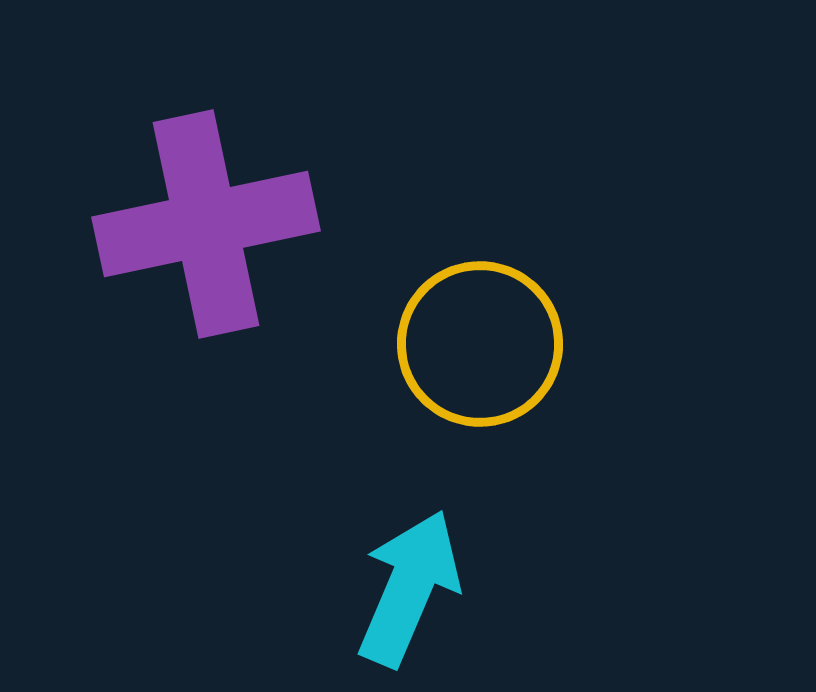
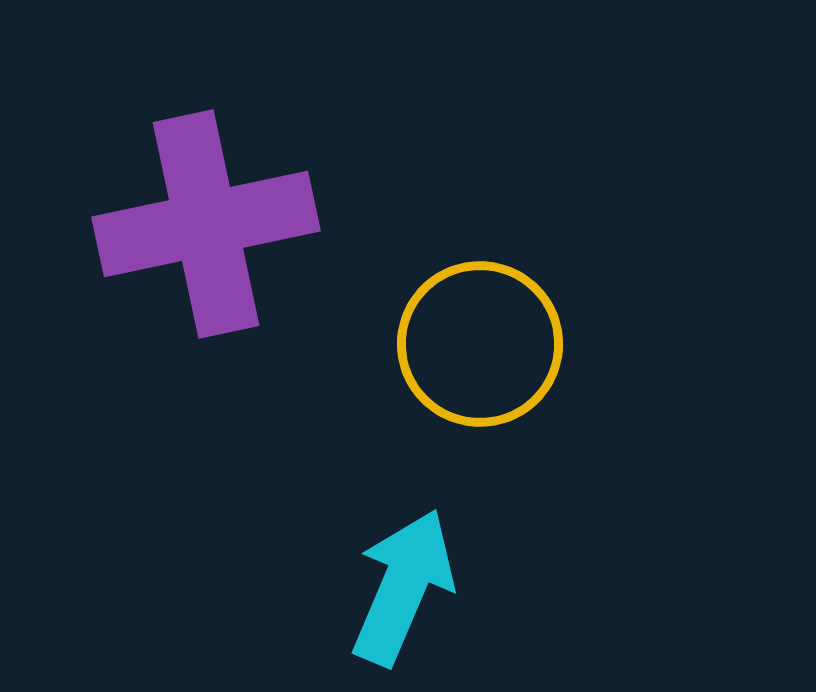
cyan arrow: moved 6 px left, 1 px up
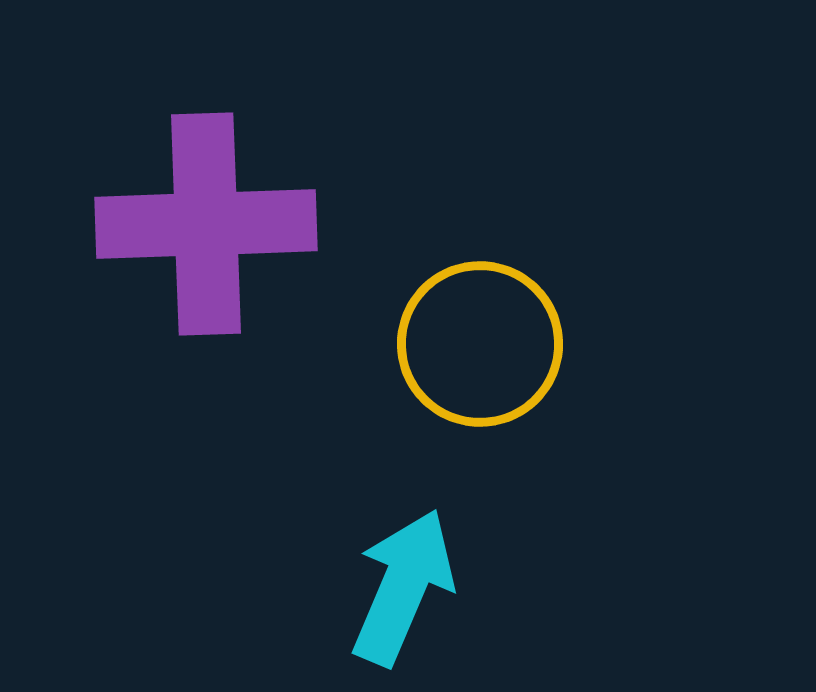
purple cross: rotated 10 degrees clockwise
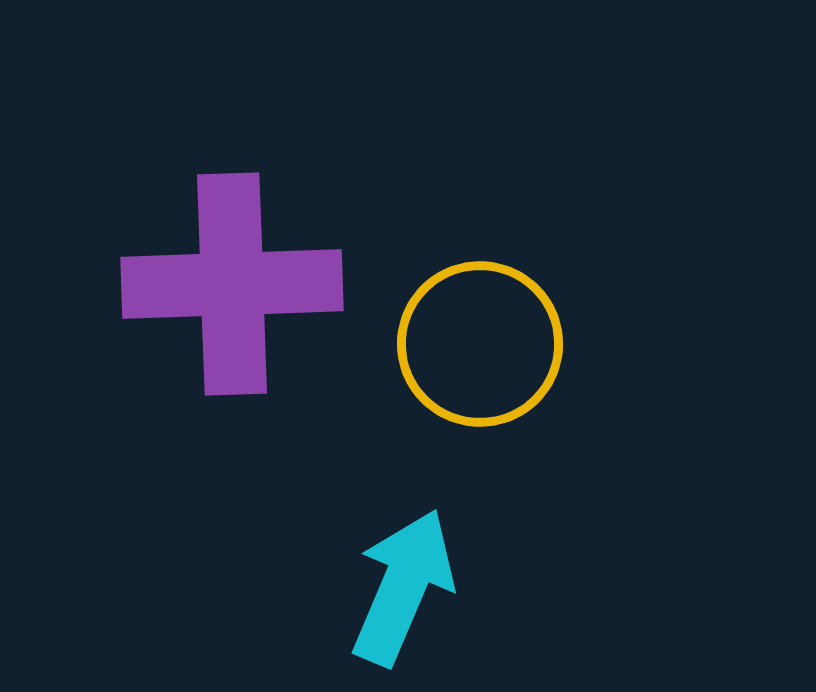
purple cross: moved 26 px right, 60 px down
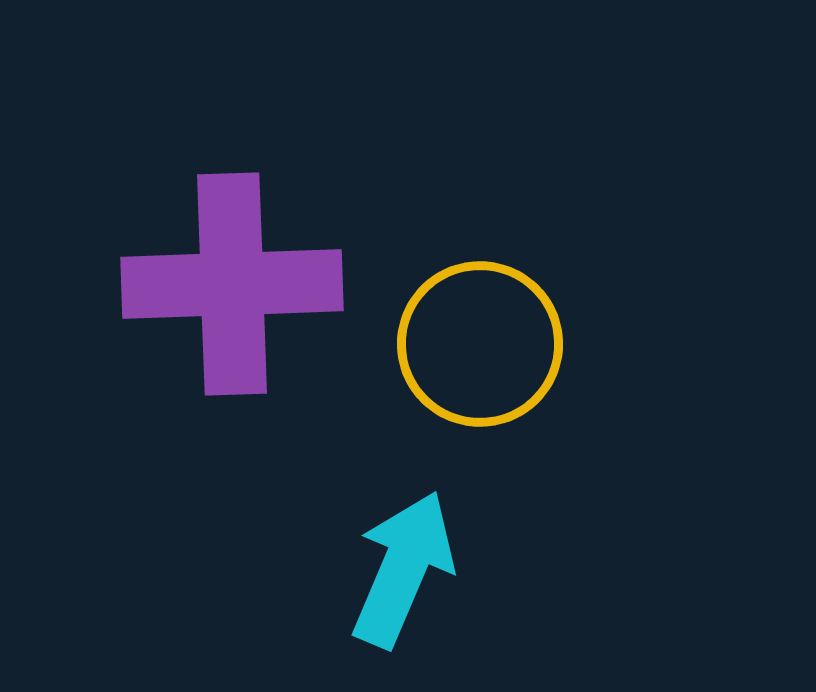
cyan arrow: moved 18 px up
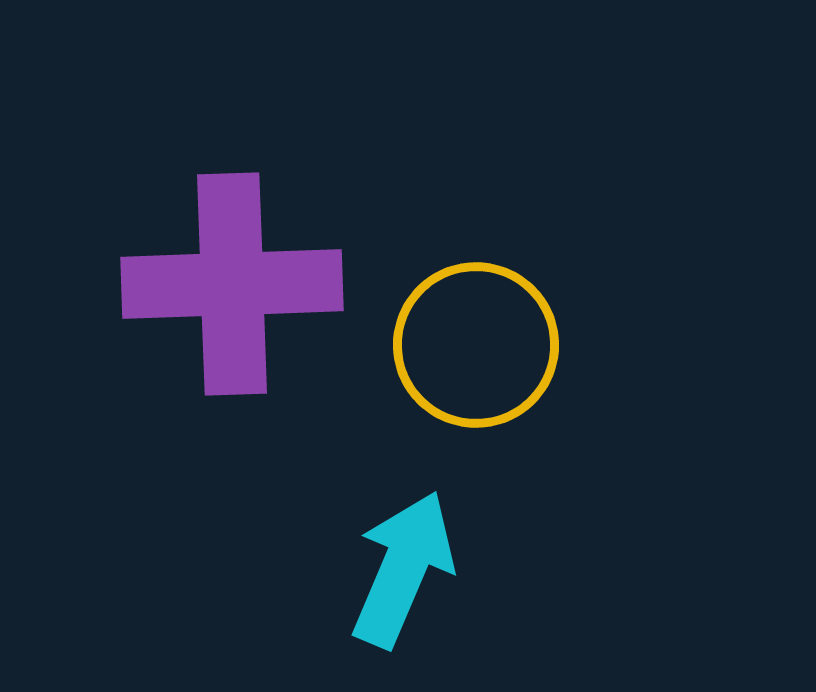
yellow circle: moved 4 px left, 1 px down
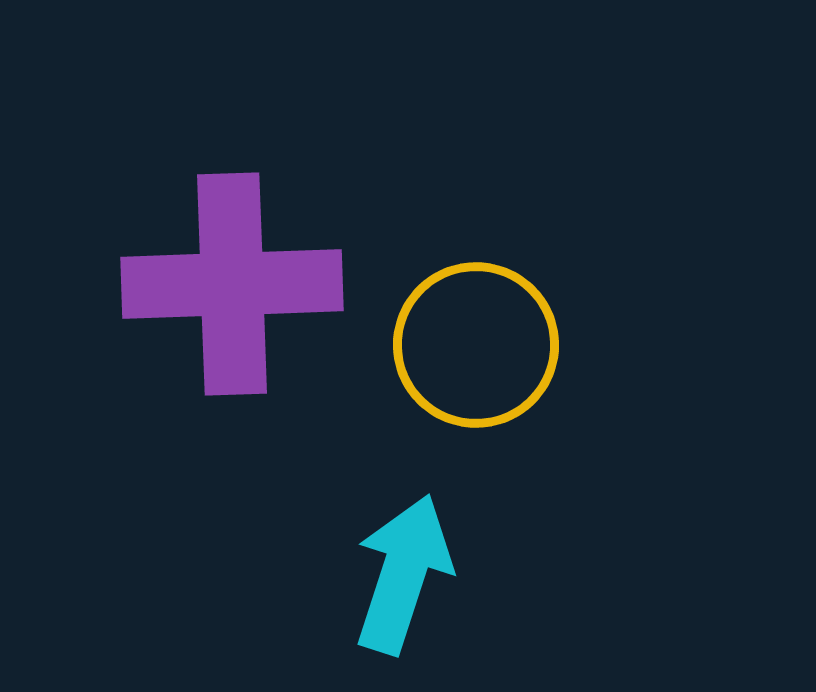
cyan arrow: moved 5 px down; rotated 5 degrees counterclockwise
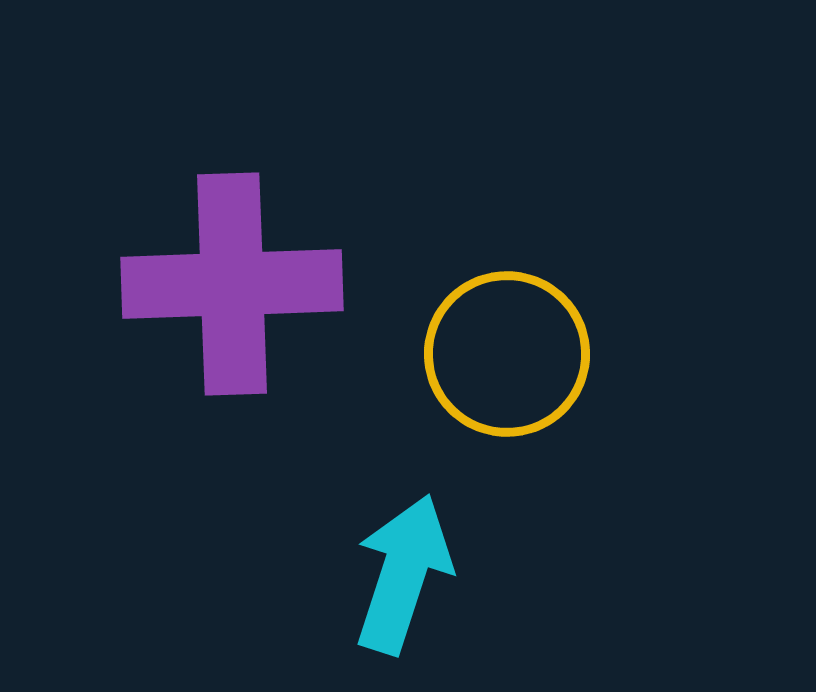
yellow circle: moved 31 px right, 9 px down
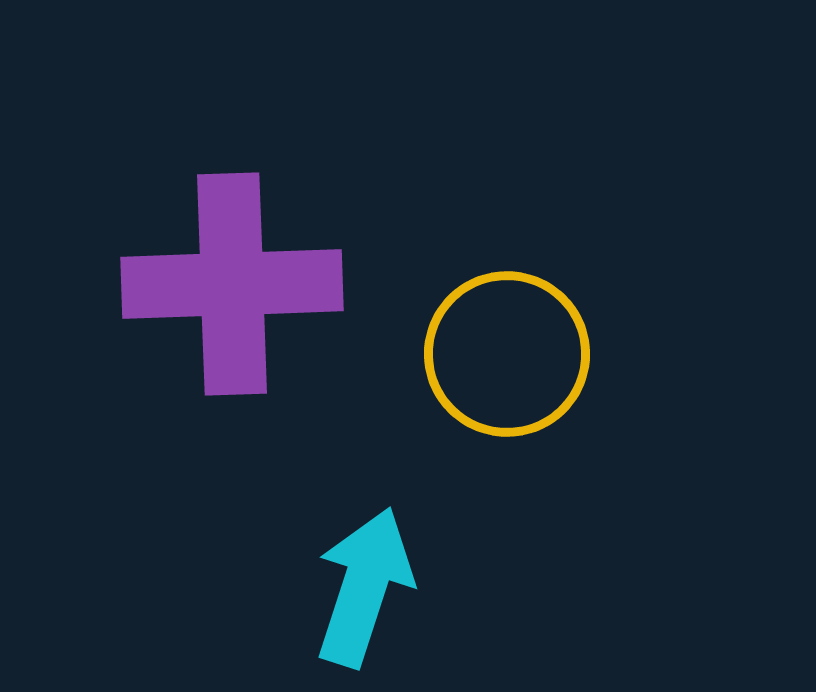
cyan arrow: moved 39 px left, 13 px down
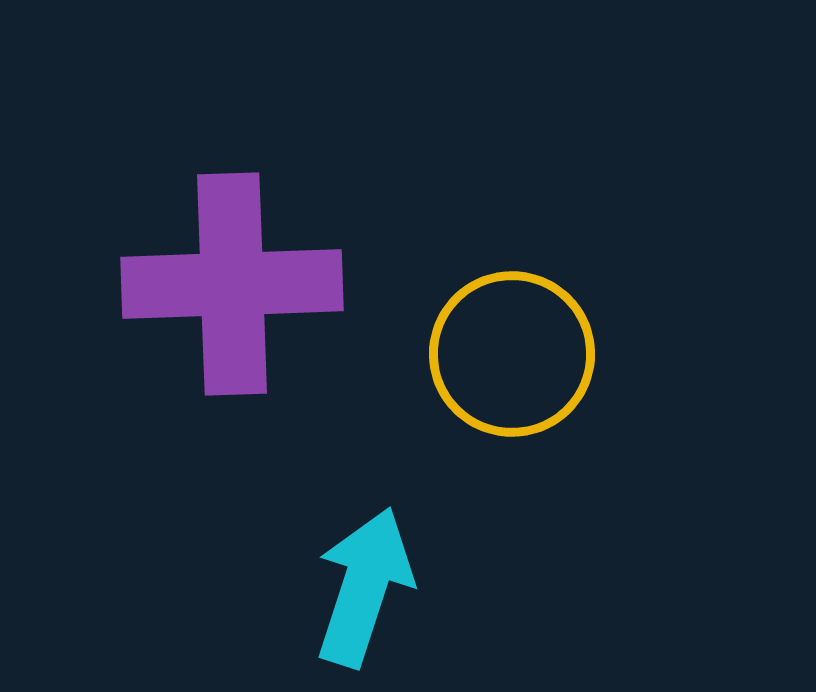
yellow circle: moved 5 px right
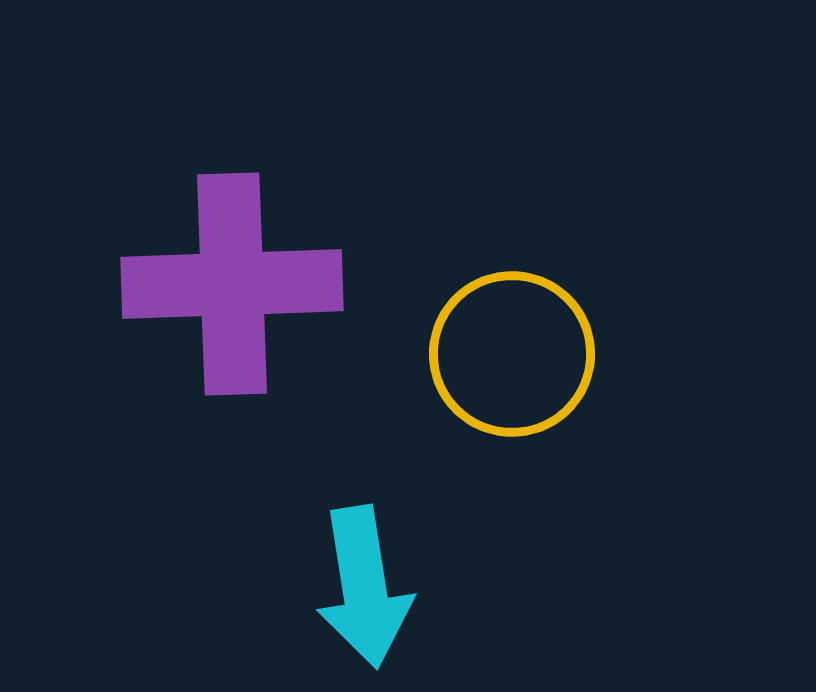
cyan arrow: rotated 153 degrees clockwise
